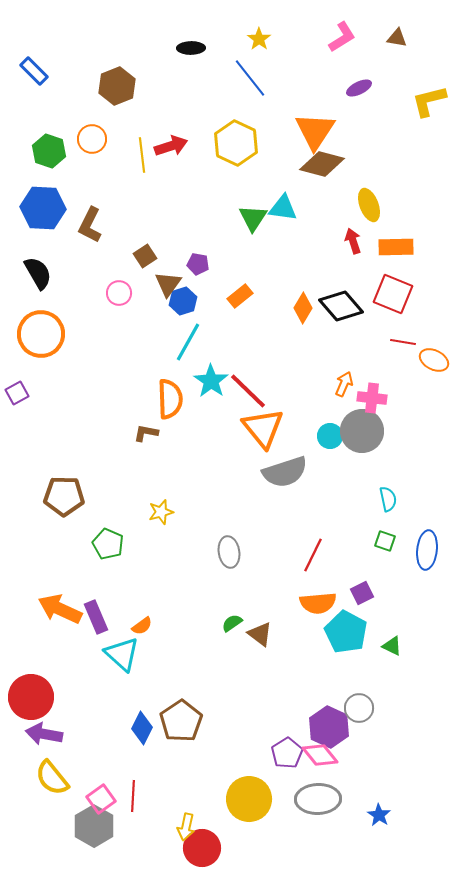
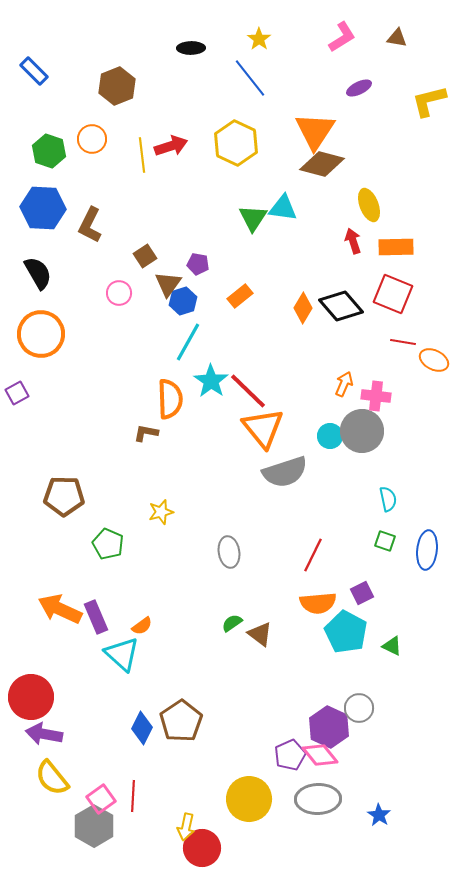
pink cross at (372, 398): moved 4 px right, 2 px up
purple pentagon at (287, 753): moved 3 px right, 2 px down; rotated 8 degrees clockwise
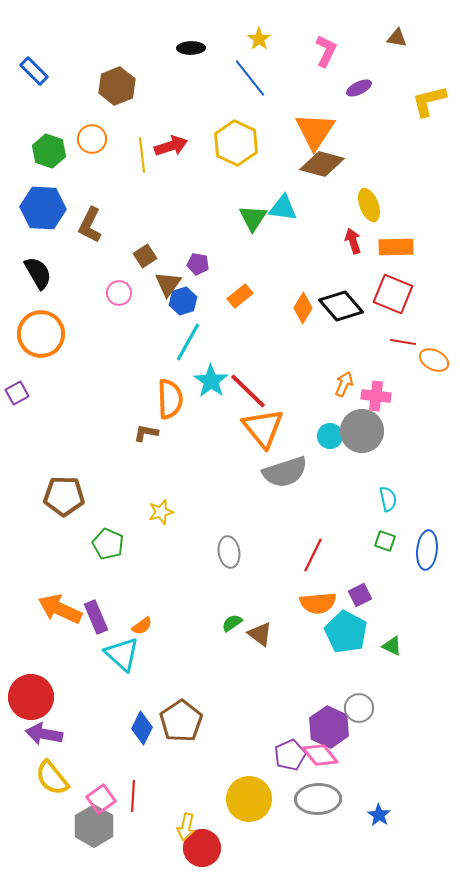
pink L-shape at (342, 37): moved 16 px left, 14 px down; rotated 32 degrees counterclockwise
purple square at (362, 593): moved 2 px left, 2 px down
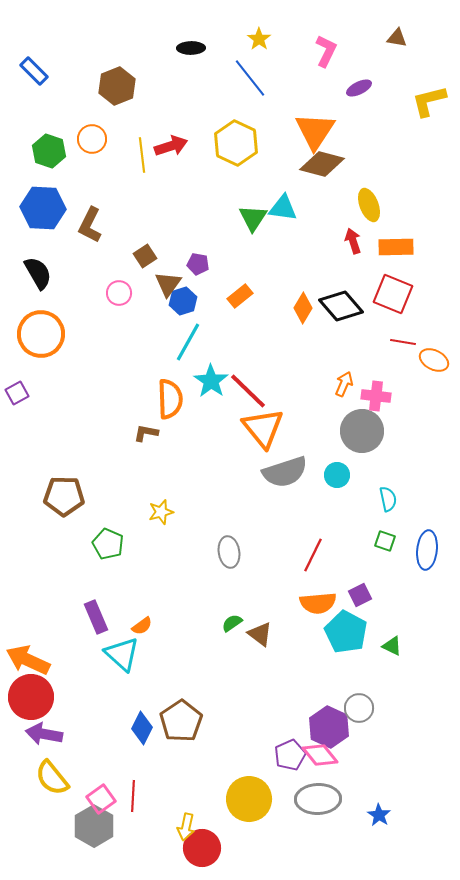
cyan circle at (330, 436): moved 7 px right, 39 px down
orange arrow at (60, 609): moved 32 px left, 51 px down
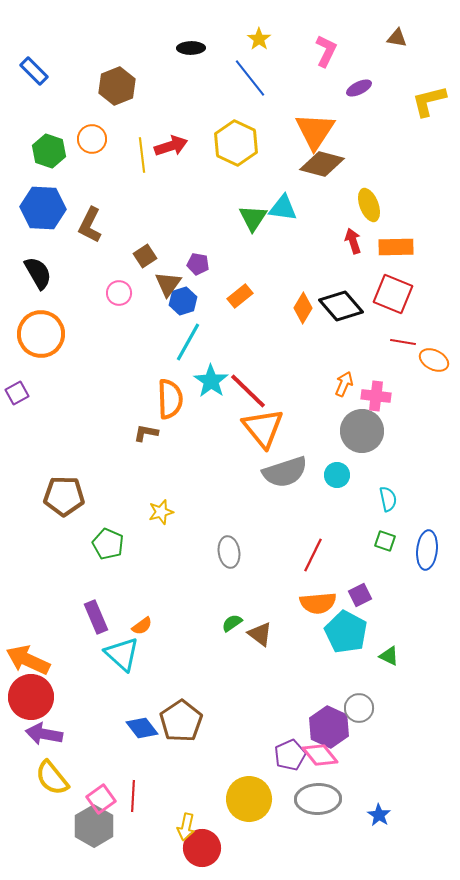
green triangle at (392, 646): moved 3 px left, 10 px down
blue diamond at (142, 728): rotated 64 degrees counterclockwise
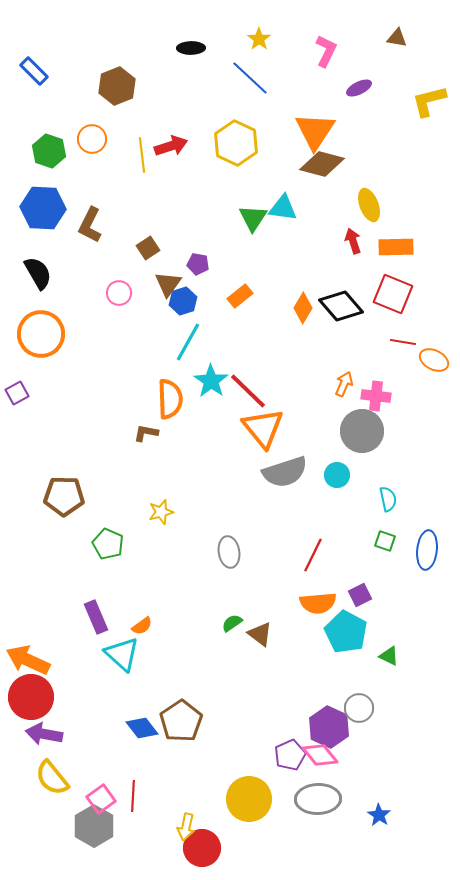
blue line at (250, 78): rotated 9 degrees counterclockwise
brown square at (145, 256): moved 3 px right, 8 px up
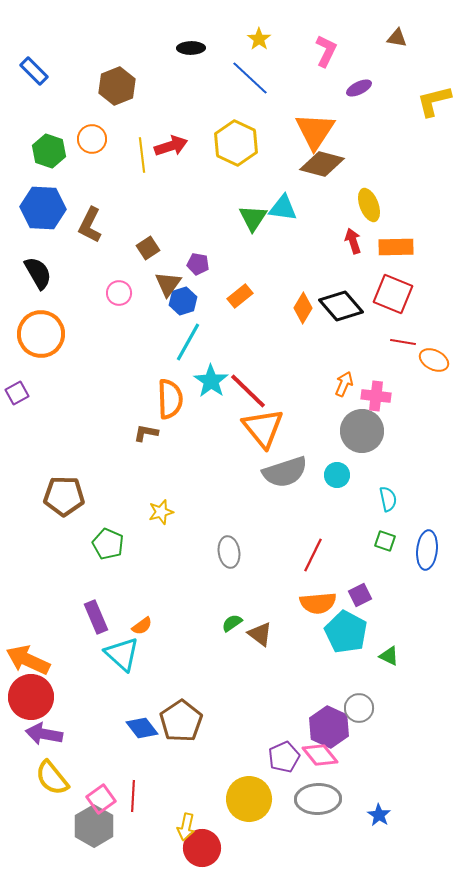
yellow L-shape at (429, 101): moved 5 px right
purple pentagon at (290, 755): moved 6 px left, 2 px down
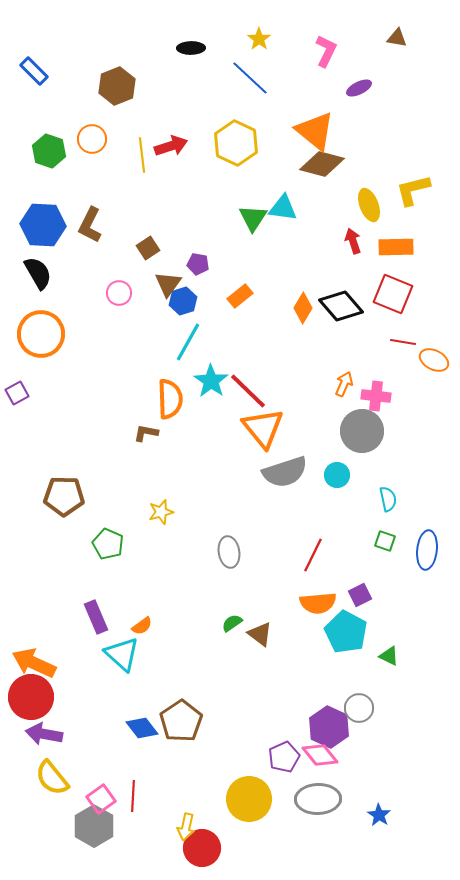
yellow L-shape at (434, 101): moved 21 px left, 89 px down
orange triangle at (315, 131): rotated 24 degrees counterclockwise
blue hexagon at (43, 208): moved 17 px down
orange arrow at (28, 660): moved 6 px right, 3 px down
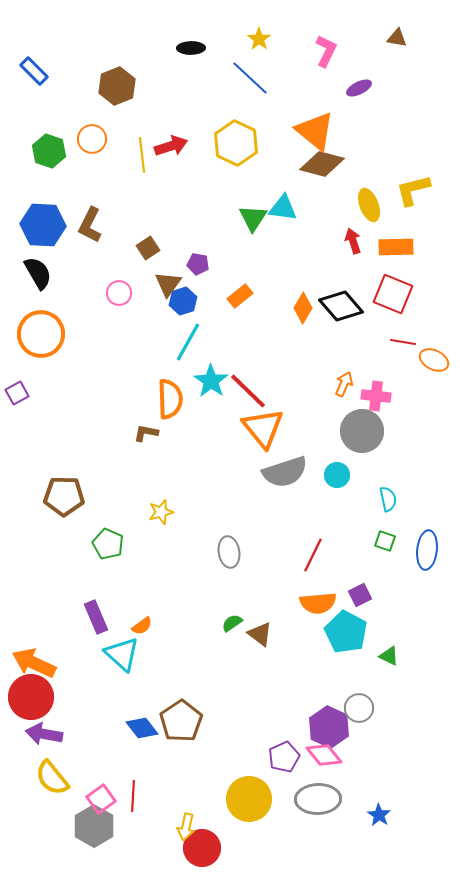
pink diamond at (320, 755): moved 4 px right
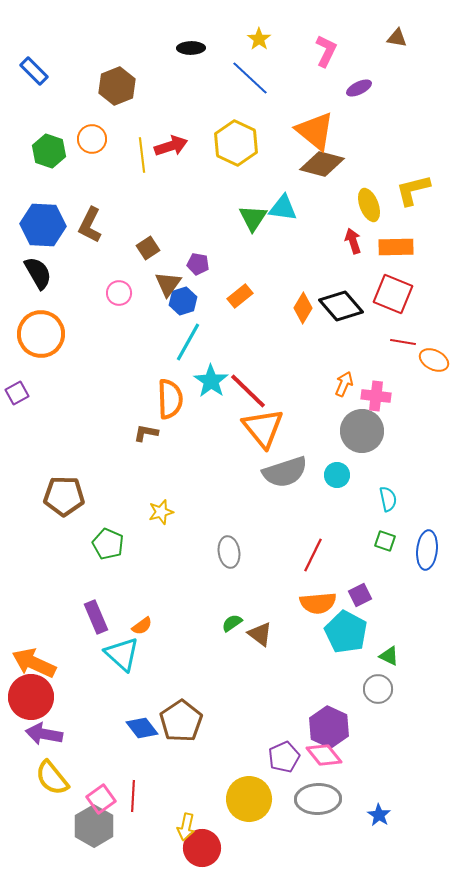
gray circle at (359, 708): moved 19 px right, 19 px up
